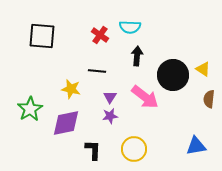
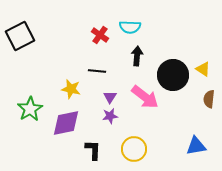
black square: moved 22 px left; rotated 32 degrees counterclockwise
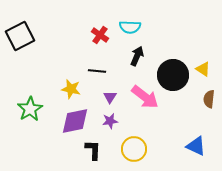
black arrow: rotated 18 degrees clockwise
purple star: moved 5 px down
purple diamond: moved 9 px right, 2 px up
blue triangle: rotated 35 degrees clockwise
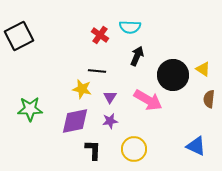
black square: moved 1 px left
yellow star: moved 11 px right
pink arrow: moved 3 px right, 3 px down; rotated 8 degrees counterclockwise
green star: rotated 30 degrees clockwise
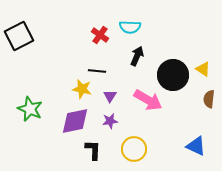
purple triangle: moved 1 px up
green star: rotated 25 degrees clockwise
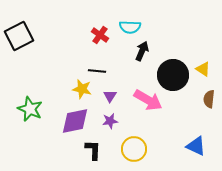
black arrow: moved 5 px right, 5 px up
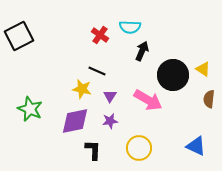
black line: rotated 18 degrees clockwise
yellow circle: moved 5 px right, 1 px up
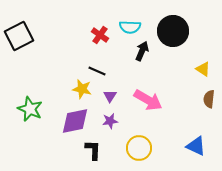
black circle: moved 44 px up
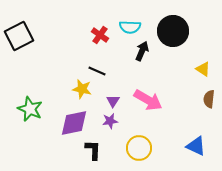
purple triangle: moved 3 px right, 5 px down
purple diamond: moved 1 px left, 2 px down
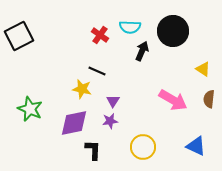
pink arrow: moved 25 px right
yellow circle: moved 4 px right, 1 px up
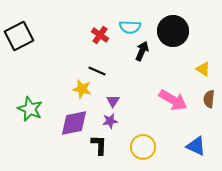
black L-shape: moved 6 px right, 5 px up
